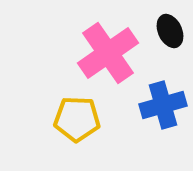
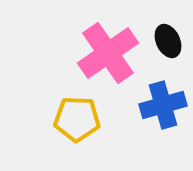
black ellipse: moved 2 px left, 10 px down
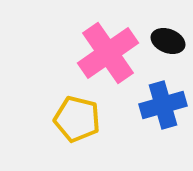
black ellipse: rotated 44 degrees counterclockwise
yellow pentagon: rotated 12 degrees clockwise
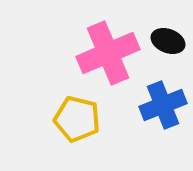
pink cross: rotated 12 degrees clockwise
blue cross: rotated 6 degrees counterclockwise
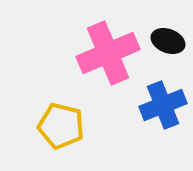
yellow pentagon: moved 16 px left, 7 px down
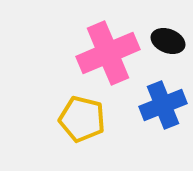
yellow pentagon: moved 21 px right, 7 px up
